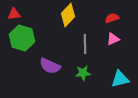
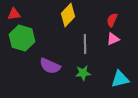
red semicircle: moved 2 px down; rotated 48 degrees counterclockwise
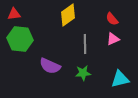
yellow diamond: rotated 10 degrees clockwise
red semicircle: moved 1 px up; rotated 64 degrees counterclockwise
green hexagon: moved 2 px left, 1 px down; rotated 10 degrees counterclockwise
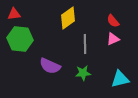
yellow diamond: moved 3 px down
red semicircle: moved 1 px right, 2 px down
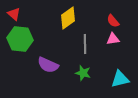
red triangle: rotated 48 degrees clockwise
pink triangle: rotated 16 degrees clockwise
purple semicircle: moved 2 px left, 1 px up
green star: rotated 21 degrees clockwise
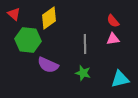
yellow diamond: moved 19 px left
green hexagon: moved 8 px right, 1 px down
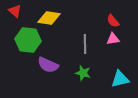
red triangle: moved 1 px right, 3 px up
yellow diamond: rotated 45 degrees clockwise
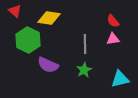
green hexagon: rotated 20 degrees clockwise
green star: moved 1 px right, 3 px up; rotated 28 degrees clockwise
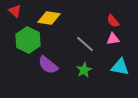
gray line: rotated 48 degrees counterclockwise
purple semicircle: rotated 15 degrees clockwise
cyan triangle: moved 12 px up; rotated 24 degrees clockwise
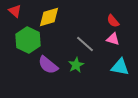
yellow diamond: moved 1 px up; rotated 25 degrees counterclockwise
pink triangle: rotated 24 degrees clockwise
green star: moved 8 px left, 5 px up
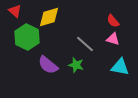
green hexagon: moved 1 px left, 3 px up
green star: rotated 28 degrees counterclockwise
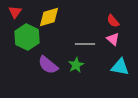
red triangle: moved 1 px down; rotated 24 degrees clockwise
pink triangle: rotated 24 degrees clockwise
gray line: rotated 42 degrees counterclockwise
green star: rotated 28 degrees clockwise
